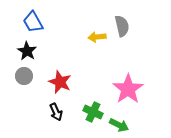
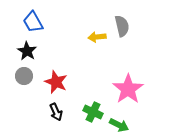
red star: moved 4 px left
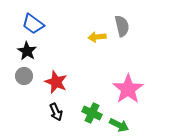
blue trapezoid: moved 2 px down; rotated 25 degrees counterclockwise
green cross: moved 1 px left, 1 px down
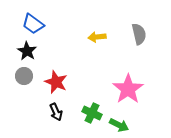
gray semicircle: moved 17 px right, 8 px down
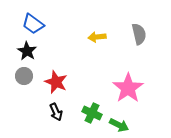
pink star: moved 1 px up
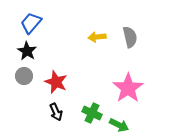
blue trapezoid: moved 2 px left, 1 px up; rotated 95 degrees clockwise
gray semicircle: moved 9 px left, 3 px down
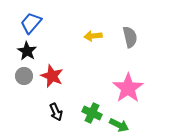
yellow arrow: moved 4 px left, 1 px up
red star: moved 4 px left, 6 px up
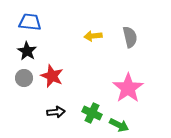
blue trapezoid: moved 1 px left, 1 px up; rotated 55 degrees clockwise
gray circle: moved 2 px down
black arrow: rotated 72 degrees counterclockwise
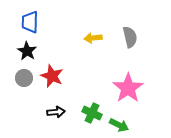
blue trapezoid: rotated 95 degrees counterclockwise
yellow arrow: moved 2 px down
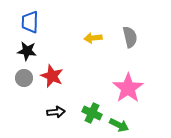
black star: rotated 24 degrees counterclockwise
